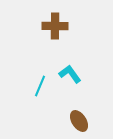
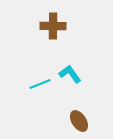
brown cross: moved 2 px left
cyan line: moved 2 px up; rotated 45 degrees clockwise
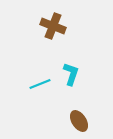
brown cross: rotated 20 degrees clockwise
cyan L-shape: moved 1 px right; rotated 55 degrees clockwise
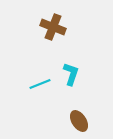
brown cross: moved 1 px down
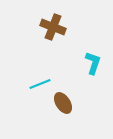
cyan L-shape: moved 22 px right, 11 px up
brown ellipse: moved 16 px left, 18 px up
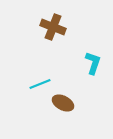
brown ellipse: rotated 30 degrees counterclockwise
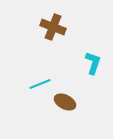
brown ellipse: moved 2 px right, 1 px up
